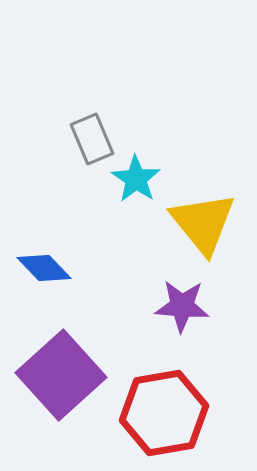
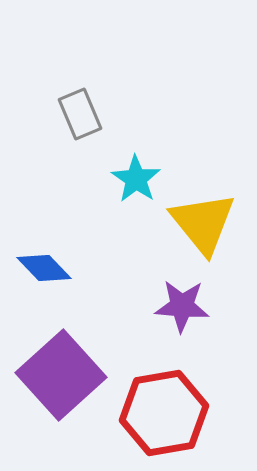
gray rectangle: moved 12 px left, 25 px up
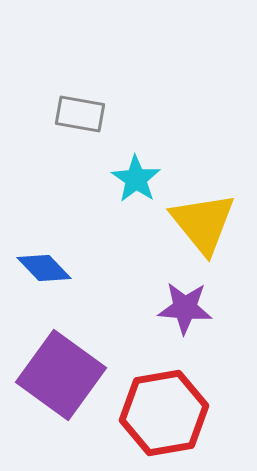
gray rectangle: rotated 57 degrees counterclockwise
purple star: moved 3 px right, 2 px down
purple square: rotated 12 degrees counterclockwise
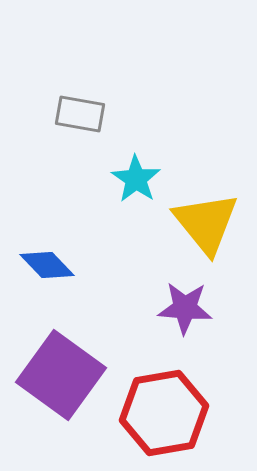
yellow triangle: moved 3 px right
blue diamond: moved 3 px right, 3 px up
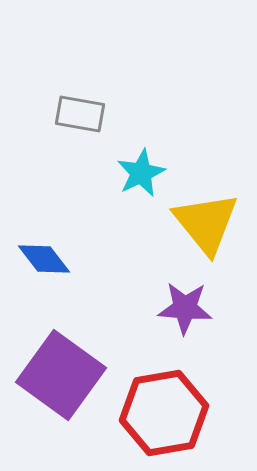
cyan star: moved 5 px right, 6 px up; rotated 12 degrees clockwise
blue diamond: moved 3 px left, 6 px up; rotated 6 degrees clockwise
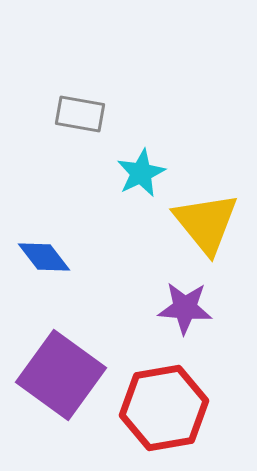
blue diamond: moved 2 px up
red hexagon: moved 5 px up
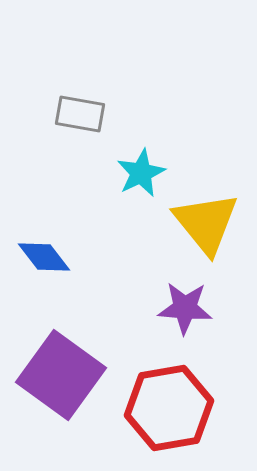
red hexagon: moved 5 px right
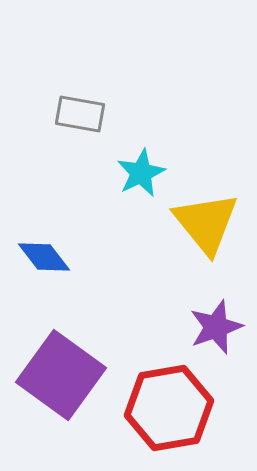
purple star: moved 31 px right, 19 px down; rotated 24 degrees counterclockwise
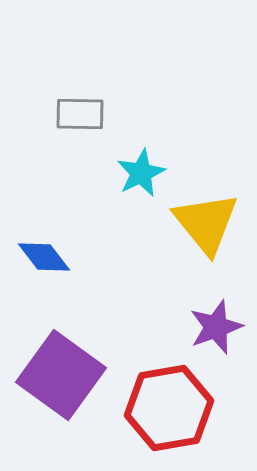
gray rectangle: rotated 9 degrees counterclockwise
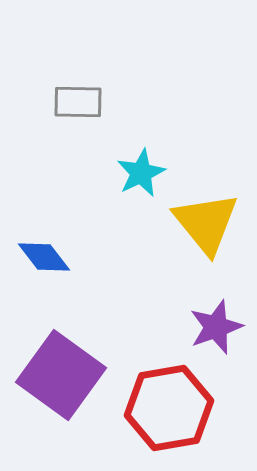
gray rectangle: moved 2 px left, 12 px up
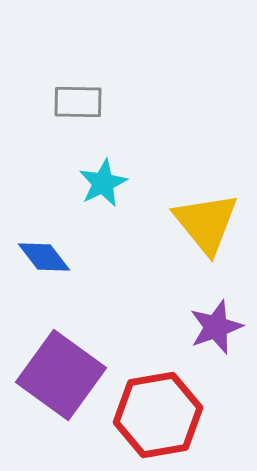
cyan star: moved 38 px left, 10 px down
red hexagon: moved 11 px left, 7 px down
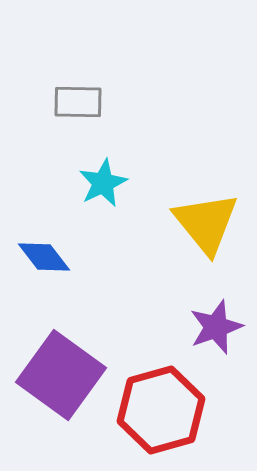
red hexagon: moved 3 px right, 5 px up; rotated 6 degrees counterclockwise
